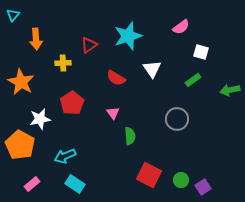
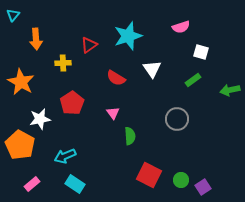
pink semicircle: rotated 18 degrees clockwise
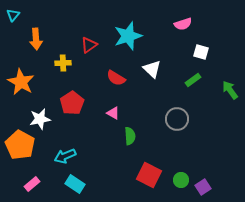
pink semicircle: moved 2 px right, 3 px up
white triangle: rotated 12 degrees counterclockwise
green arrow: rotated 66 degrees clockwise
pink triangle: rotated 24 degrees counterclockwise
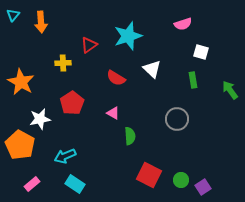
orange arrow: moved 5 px right, 17 px up
green rectangle: rotated 63 degrees counterclockwise
